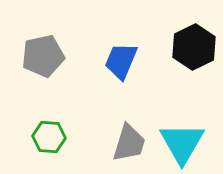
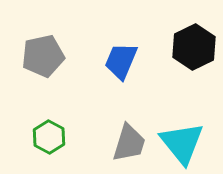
green hexagon: rotated 24 degrees clockwise
cyan triangle: rotated 9 degrees counterclockwise
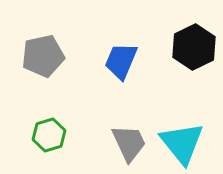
green hexagon: moved 2 px up; rotated 16 degrees clockwise
gray trapezoid: rotated 42 degrees counterclockwise
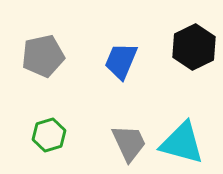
cyan triangle: rotated 36 degrees counterclockwise
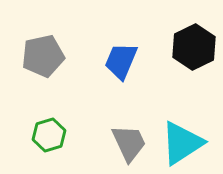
cyan triangle: rotated 48 degrees counterclockwise
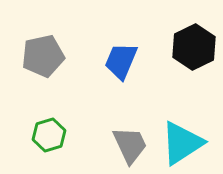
gray trapezoid: moved 1 px right, 2 px down
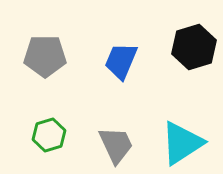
black hexagon: rotated 9 degrees clockwise
gray pentagon: moved 2 px right; rotated 12 degrees clockwise
gray trapezoid: moved 14 px left
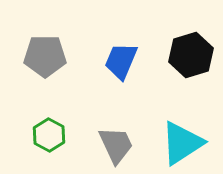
black hexagon: moved 3 px left, 8 px down
green hexagon: rotated 16 degrees counterclockwise
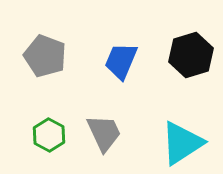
gray pentagon: rotated 21 degrees clockwise
gray trapezoid: moved 12 px left, 12 px up
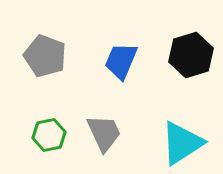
green hexagon: rotated 20 degrees clockwise
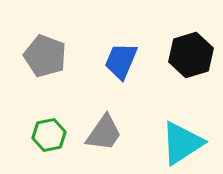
gray trapezoid: rotated 60 degrees clockwise
